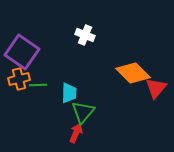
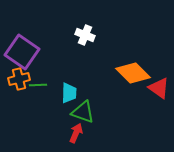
red triangle: moved 3 px right; rotated 35 degrees counterclockwise
green triangle: rotated 50 degrees counterclockwise
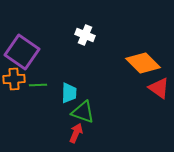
orange diamond: moved 10 px right, 10 px up
orange cross: moved 5 px left; rotated 10 degrees clockwise
